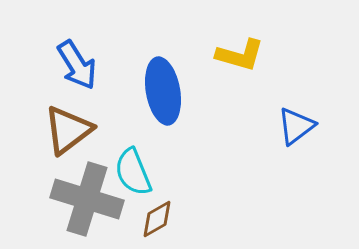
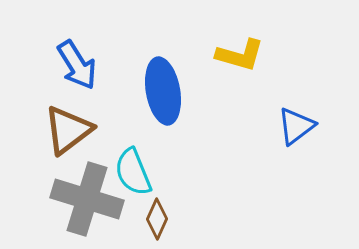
brown diamond: rotated 36 degrees counterclockwise
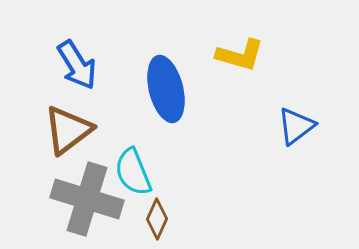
blue ellipse: moved 3 px right, 2 px up; rotated 4 degrees counterclockwise
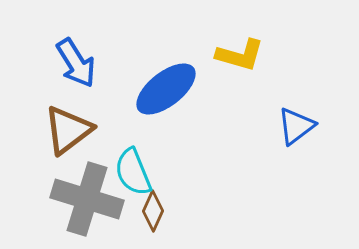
blue arrow: moved 1 px left, 2 px up
blue ellipse: rotated 66 degrees clockwise
brown diamond: moved 4 px left, 8 px up
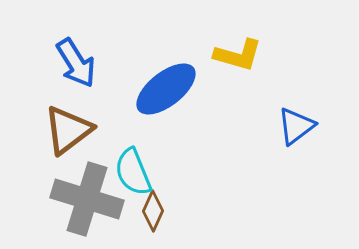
yellow L-shape: moved 2 px left
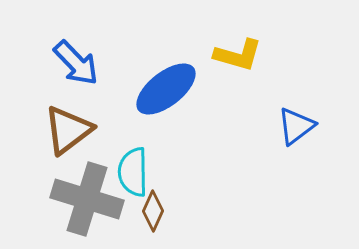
blue arrow: rotated 12 degrees counterclockwise
cyan semicircle: rotated 21 degrees clockwise
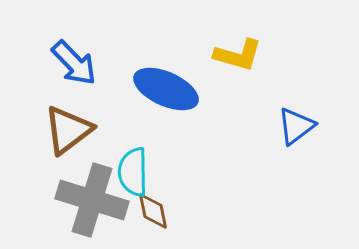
blue arrow: moved 2 px left
blue ellipse: rotated 62 degrees clockwise
gray cross: moved 5 px right, 1 px down
brown diamond: rotated 36 degrees counterclockwise
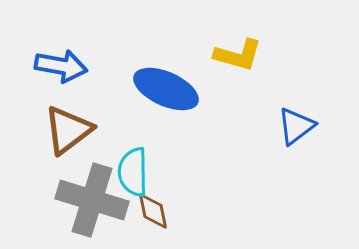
blue arrow: moved 13 px left, 3 px down; rotated 36 degrees counterclockwise
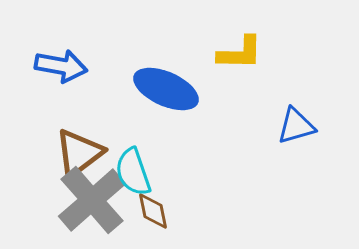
yellow L-shape: moved 2 px right, 2 px up; rotated 15 degrees counterclockwise
blue triangle: rotated 21 degrees clockwise
brown triangle: moved 11 px right, 23 px down
cyan semicircle: rotated 18 degrees counterclockwise
gray cross: rotated 32 degrees clockwise
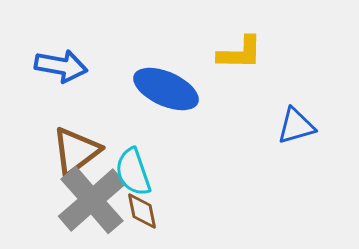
brown triangle: moved 3 px left, 2 px up
brown diamond: moved 11 px left
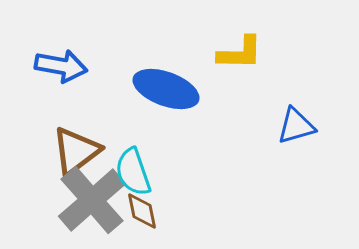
blue ellipse: rotated 4 degrees counterclockwise
